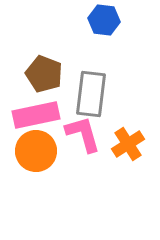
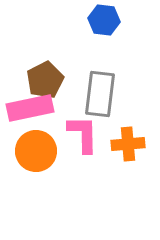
brown pentagon: moved 1 px right, 6 px down; rotated 24 degrees clockwise
gray rectangle: moved 9 px right
pink rectangle: moved 6 px left, 7 px up
pink L-shape: rotated 15 degrees clockwise
orange cross: rotated 28 degrees clockwise
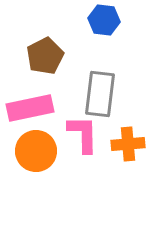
brown pentagon: moved 24 px up
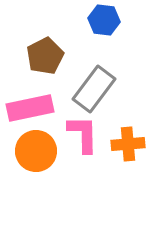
gray rectangle: moved 6 px left, 5 px up; rotated 30 degrees clockwise
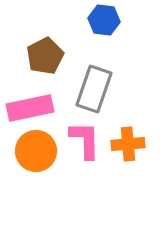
gray rectangle: rotated 18 degrees counterclockwise
pink L-shape: moved 2 px right, 6 px down
